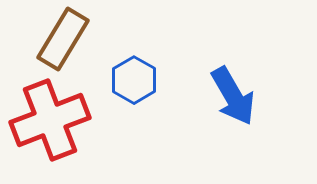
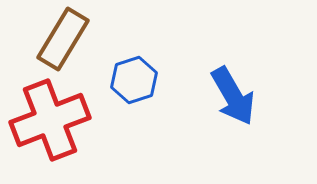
blue hexagon: rotated 12 degrees clockwise
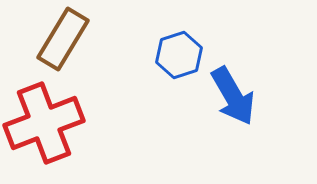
blue hexagon: moved 45 px right, 25 px up
red cross: moved 6 px left, 3 px down
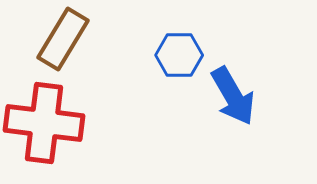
blue hexagon: rotated 18 degrees clockwise
red cross: rotated 28 degrees clockwise
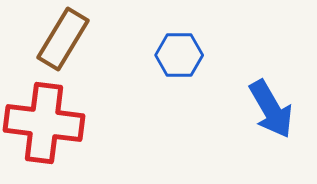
blue arrow: moved 38 px right, 13 px down
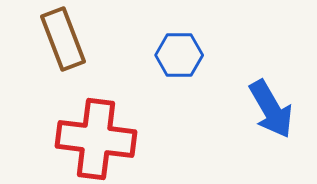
brown rectangle: rotated 52 degrees counterclockwise
red cross: moved 52 px right, 16 px down
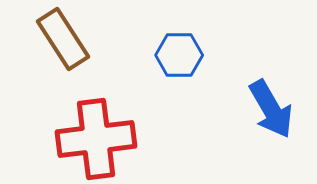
brown rectangle: rotated 12 degrees counterclockwise
red cross: rotated 14 degrees counterclockwise
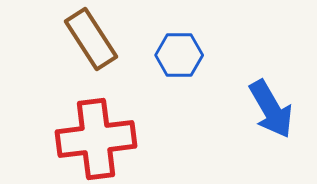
brown rectangle: moved 28 px right
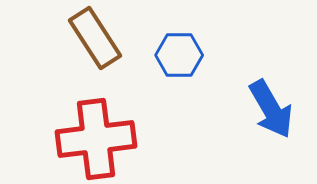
brown rectangle: moved 4 px right, 1 px up
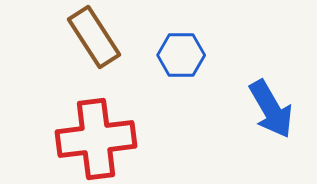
brown rectangle: moved 1 px left, 1 px up
blue hexagon: moved 2 px right
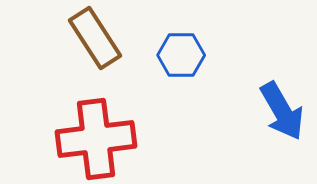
brown rectangle: moved 1 px right, 1 px down
blue arrow: moved 11 px right, 2 px down
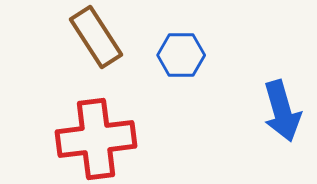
brown rectangle: moved 1 px right, 1 px up
blue arrow: rotated 14 degrees clockwise
